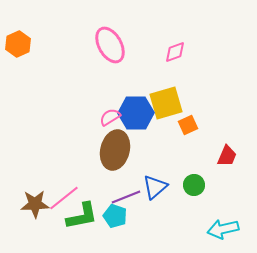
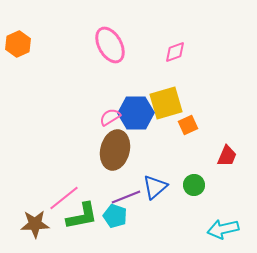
brown star: moved 20 px down
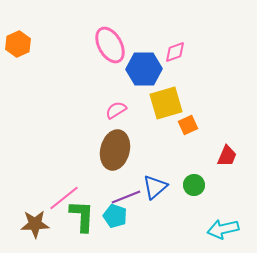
blue hexagon: moved 8 px right, 44 px up
pink semicircle: moved 6 px right, 7 px up
green L-shape: rotated 76 degrees counterclockwise
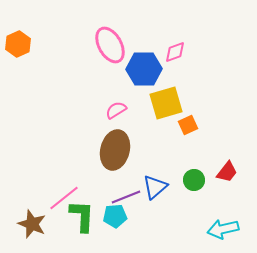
red trapezoid: moved 16 px down; rotated 15 degrees clockwise
green circle: moved 5 px up
cyan pentagon: rotated 25 degrees counterclockwise
brown star: moved 3 px left; rotated 24 degrees clockwise
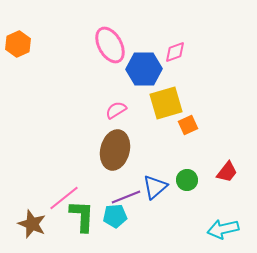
green circle: moved 7 px left
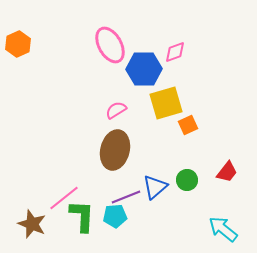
cyan arrow: rotated 52 degrees clockwise
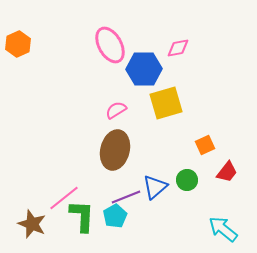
pink diamond: moved 3 px right, 4 px up; rotated 10 degrees clockwise
orange square: moved 17 px right, 20 px down
cyan pentagon: rotated 25 degrees counterclockwise
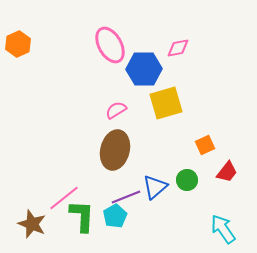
cyan arrow: rotated 16 degrees clockwise
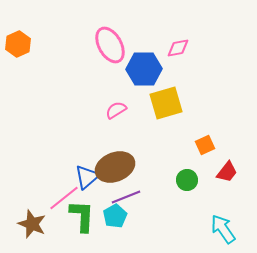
brown ellipse: moved 17 px down; rotated 54 degrees clockwise
blue triangle: moved 68 px left, 10 px up
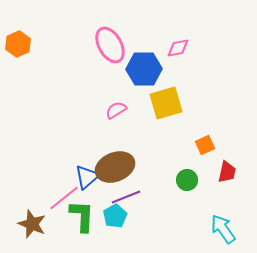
red trapezoid: rotated 25 degrees counterclockwise
